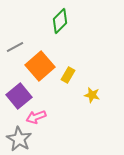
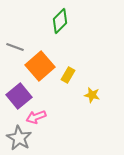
gray line: rotated 48 degrees clockwise
gray star: moved 1 px up
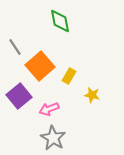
green diamond: rotated 55 degrees counterclockwise
gray line: rotated 36 degrees clockwise
yellow rectangle: moved 1 px right, 1 px down
pink arrow: moved 13 px right, 8 px up
gray star: moved 34 px right
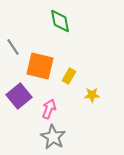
gray line: moved 2 px left
orange square: rotated 36 degrees counterclockwise
yellow star: rotated 14 degrees counterclockwise
pink arrow: rotated 132 degrees clockwise
gray star: moved 1 px up
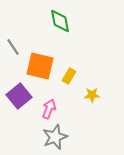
gray star: moved 2 px right; rotated 20 degrees clockwise
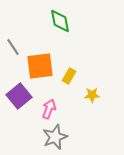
orange square: rotated 20 degrees counterclockwise
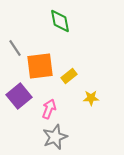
gray line: moved 2 px right, 1 px down
yellow rectangle: rotated 21 degrees clockwise
yellow star: moved 1 px left, 3 px down
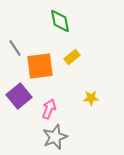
yellow rectangle: moved 3 px right, 19 px up
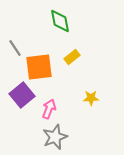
orange square: moved 1 px left, 1 px down
purple square: moved 3 px right, 1 px up
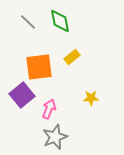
gray line: moved 13 px right, 26 px up; rotated 12 degrees counterclockwise
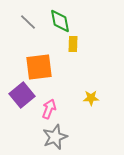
yellow rectangle: moved 1 px right, 13 px up; rotated 49 degrees counterclockwise
